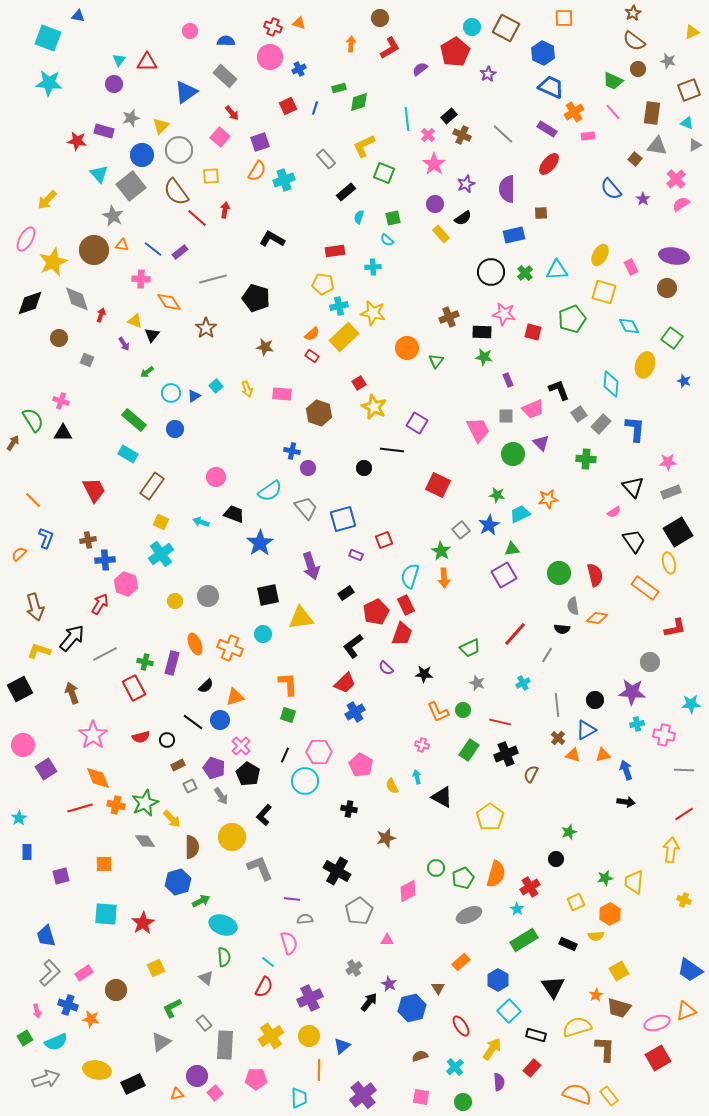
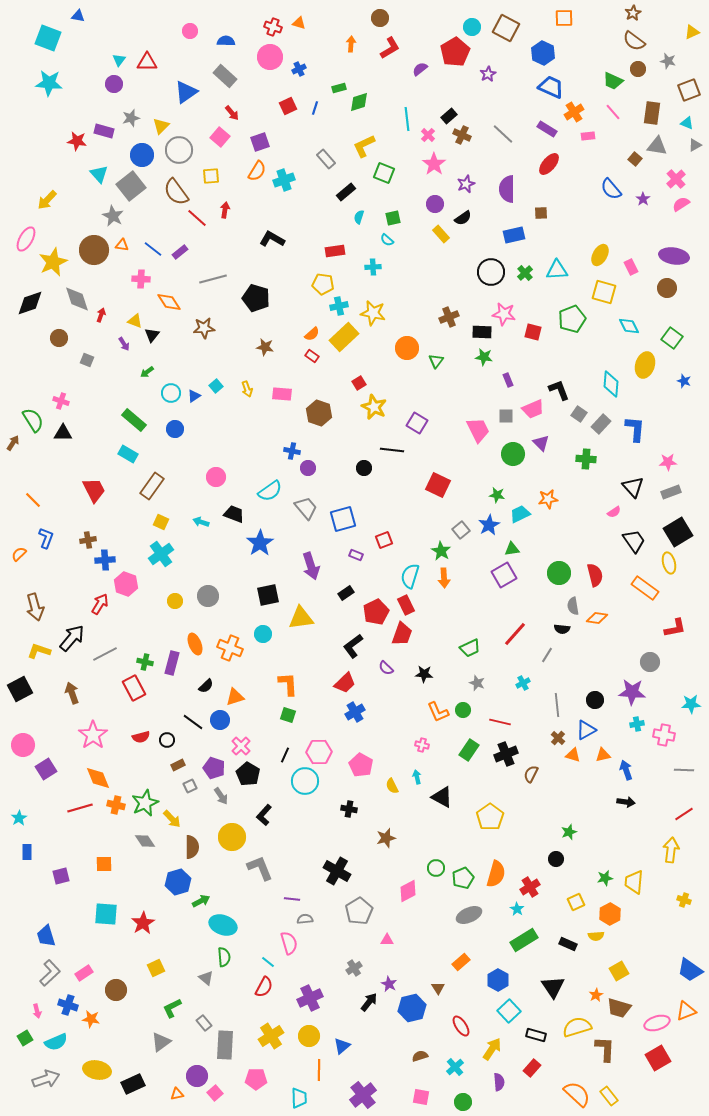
brown star at (206, 328): moved 2 px left; rotated 30 degrees clockwise
gray square at (579, 414): rotated 21 degrees counterclockwise
orange semicircle at (577, 1094): rotated 24 degrees clockwise
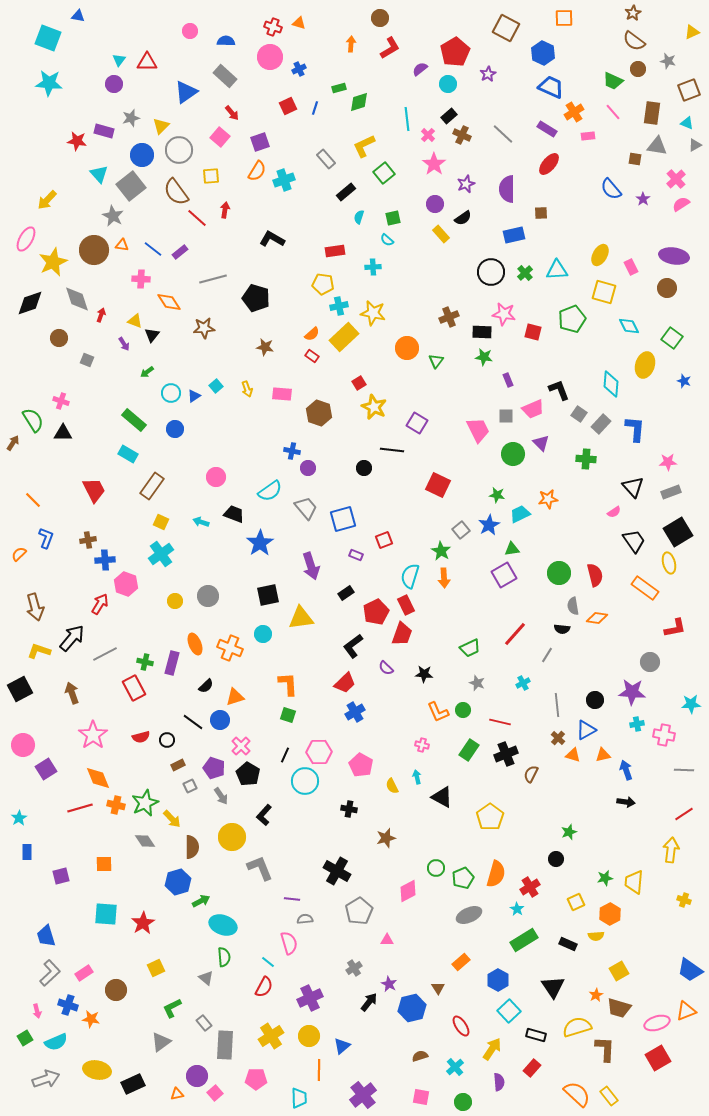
cyan circle at (472, 27): moved 24 px left, 57 px down
brown square at (635, 159): rotated 32 degrees counterclockwise
green square at (384, 173): rotated 30 degrees clockwise
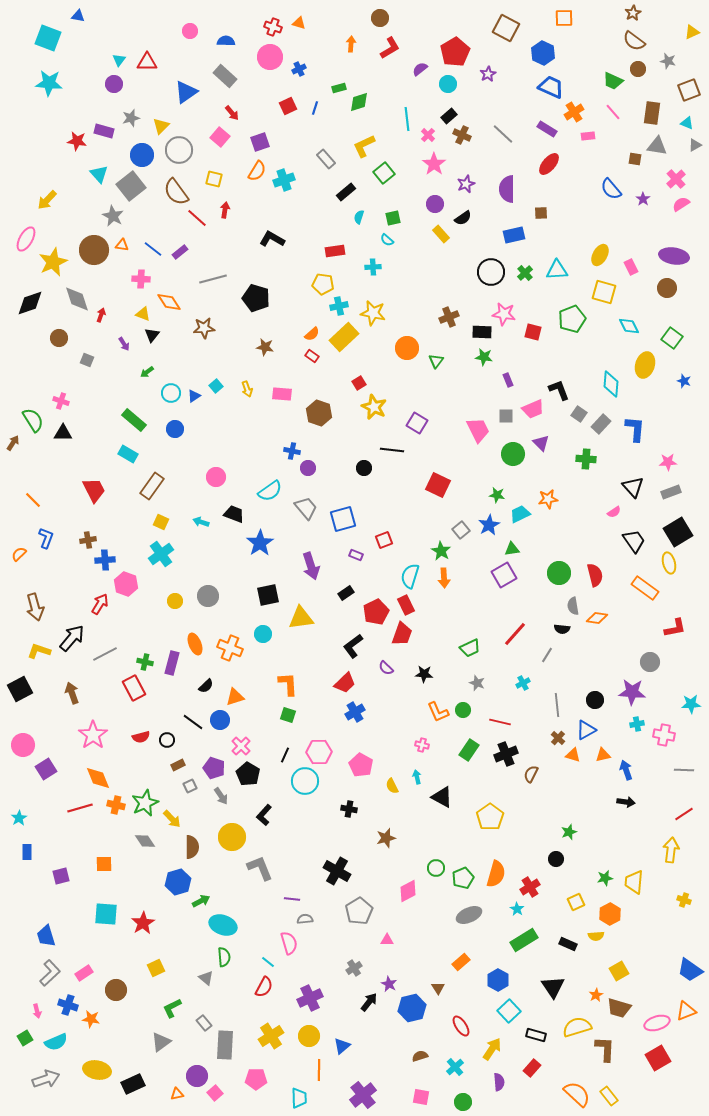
yellow square at (211, 176): moved 3 px right, 3 px down; rotated 18 degrees clockwise
yellow triangle at (135, 321): moved 8 px right, 7 px up
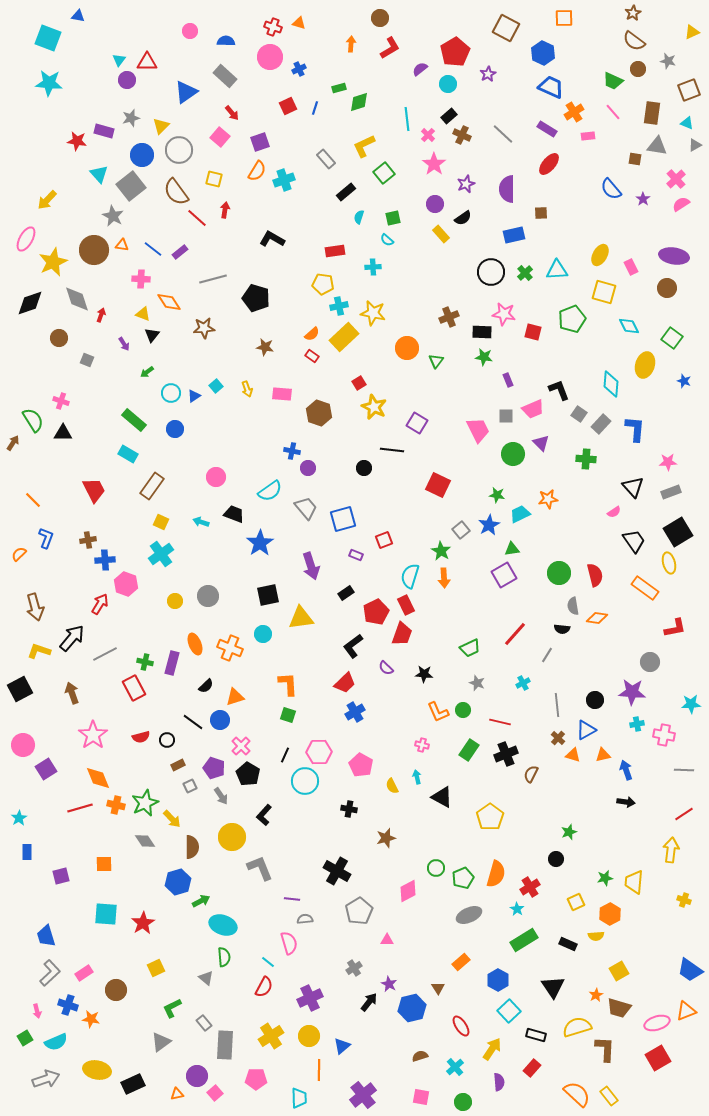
purple circle at (114, 84): moved 13 px right, 4 px up
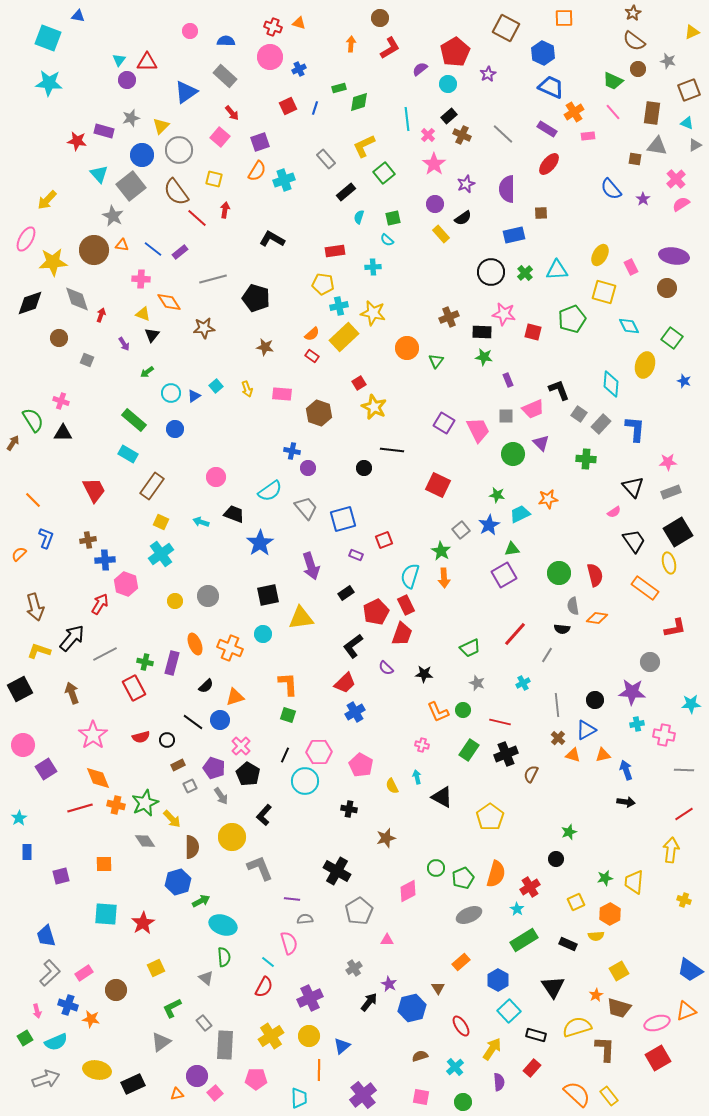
yellow star at (53, 262): rotated 20 degrees clockwise
purple square at (417, 423): moved 27 px right
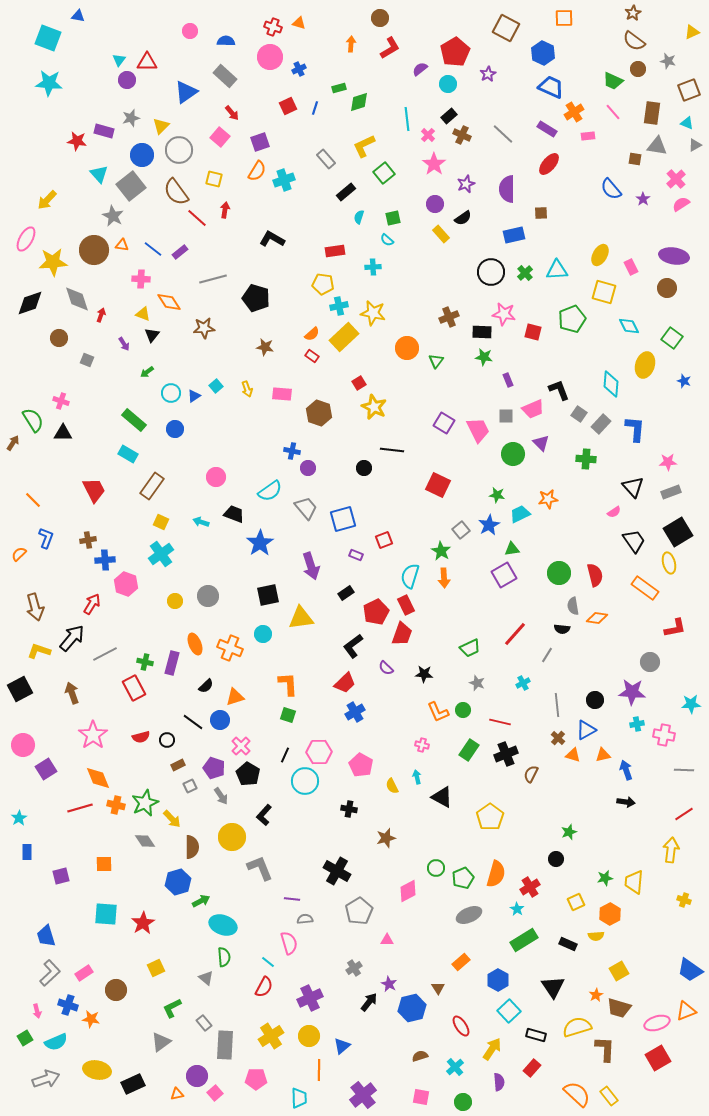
red arrow at (100, 604): moved 8 px left
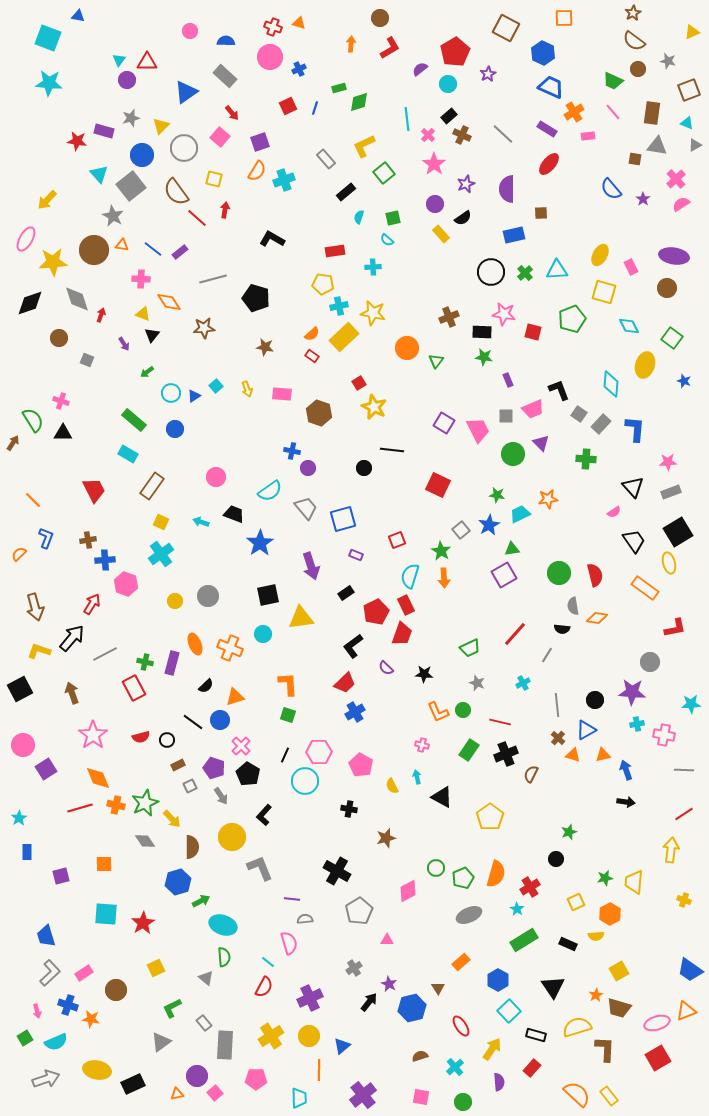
gray circle at (179, 150): moved 5 px right, 2 px up
red square at (384, 540): moved 13 px right
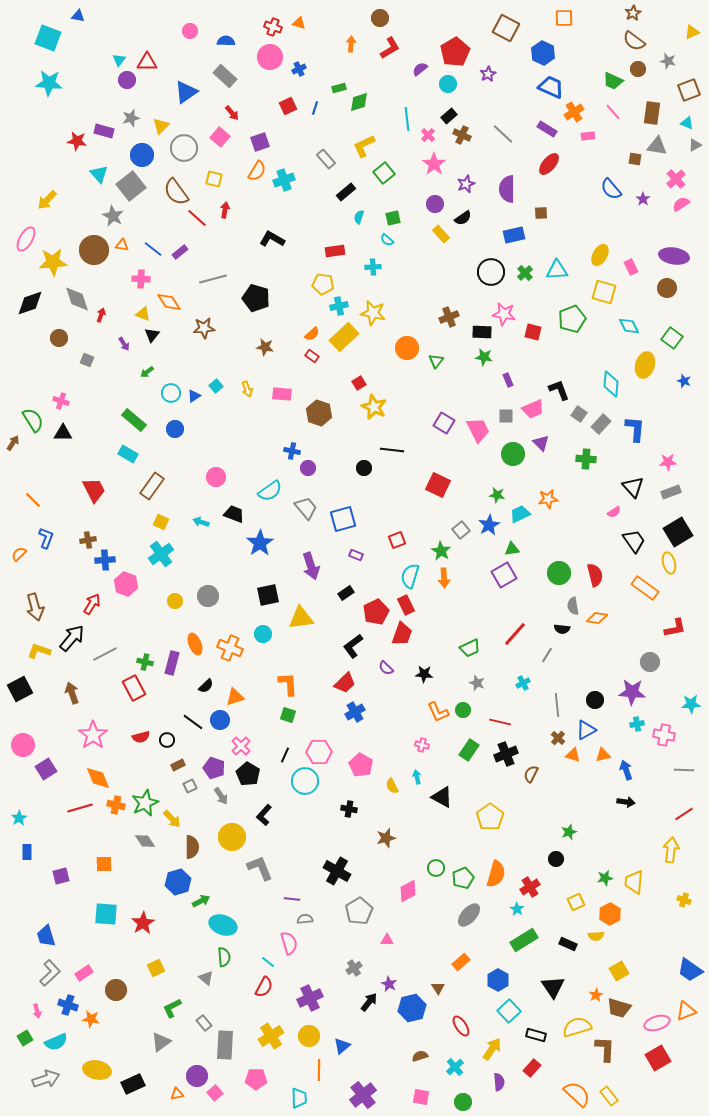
gray ellipse at (469, 915): rotated 25 degrees counterclockwise
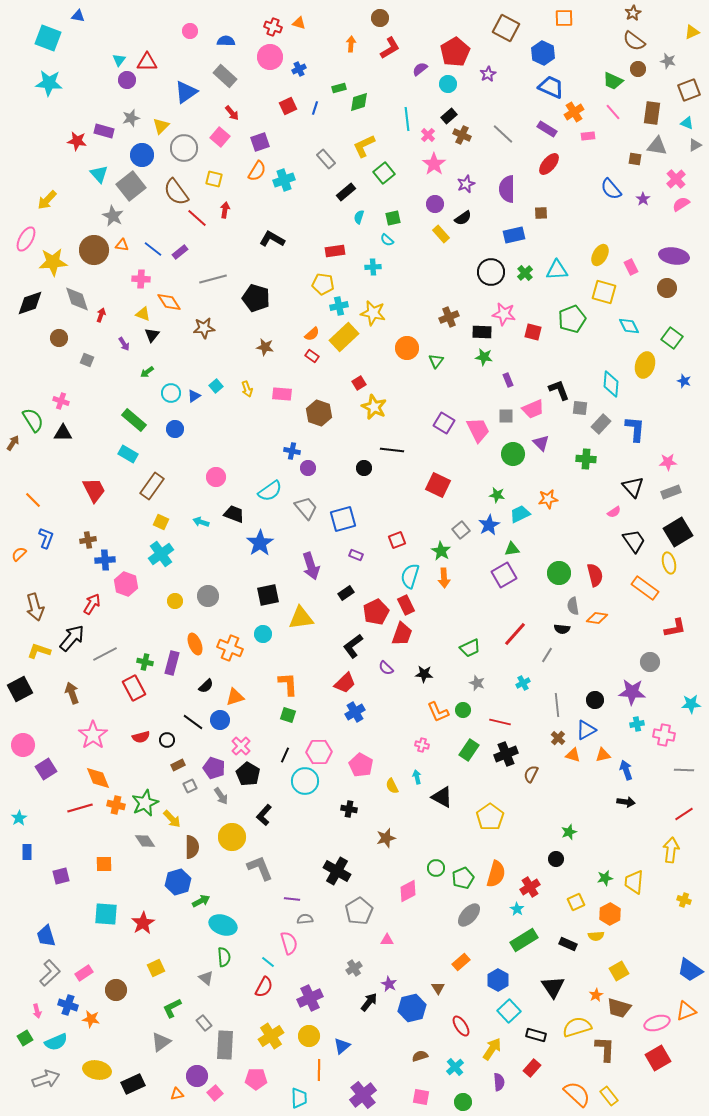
gray square at (579, 414): moved 1 px right, 6 px up; rotated 28 degrees counterclockwise
